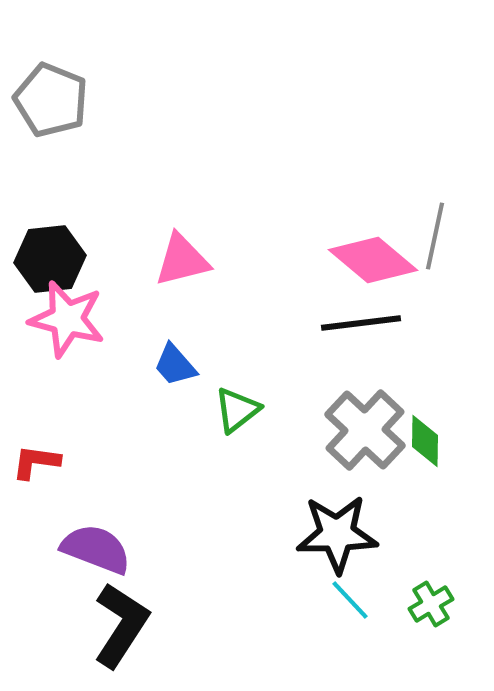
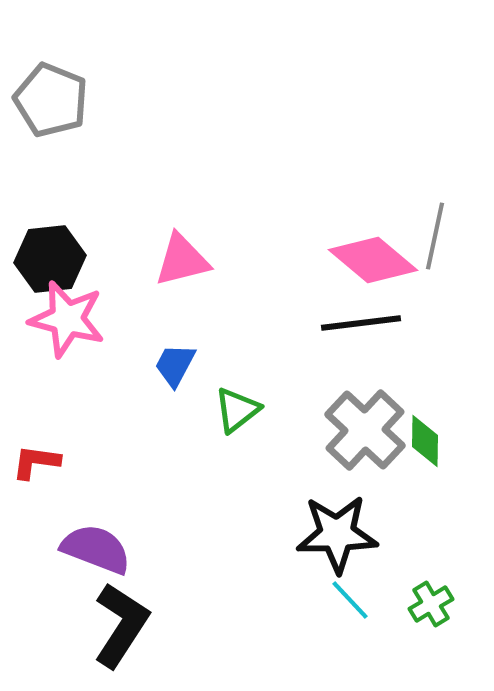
blue trapezoid: rotated 69 degrees clockwise
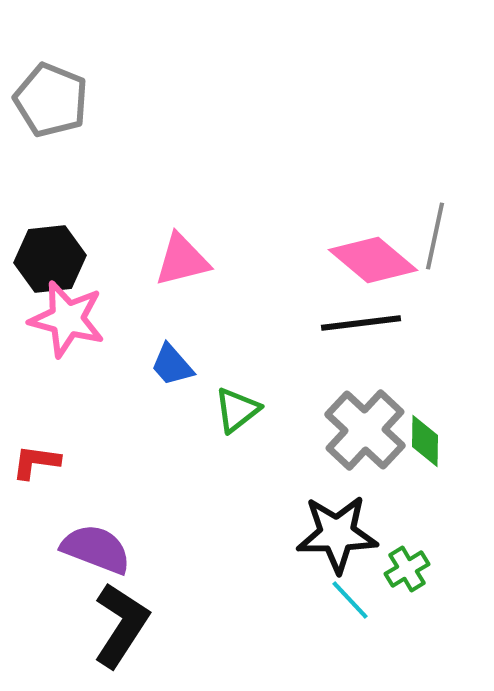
blue trapezoid: moved 3 px left; rotated 69 degrees counterclockwise
green cross: moved 24 px left, 35 px up
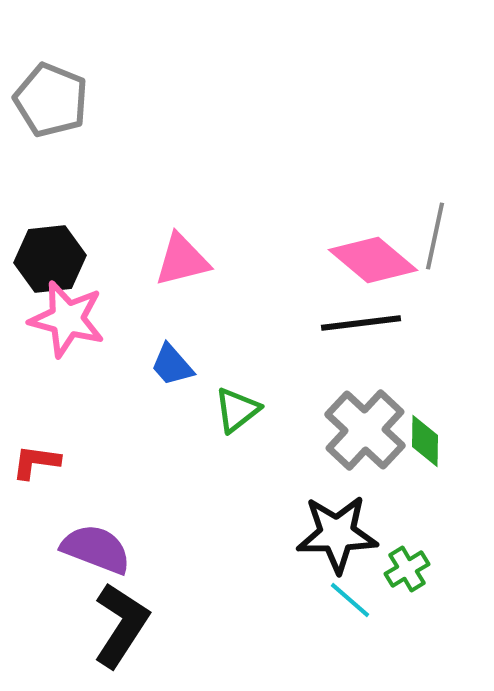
cyan line: rotated 6 degrees counterclockwise
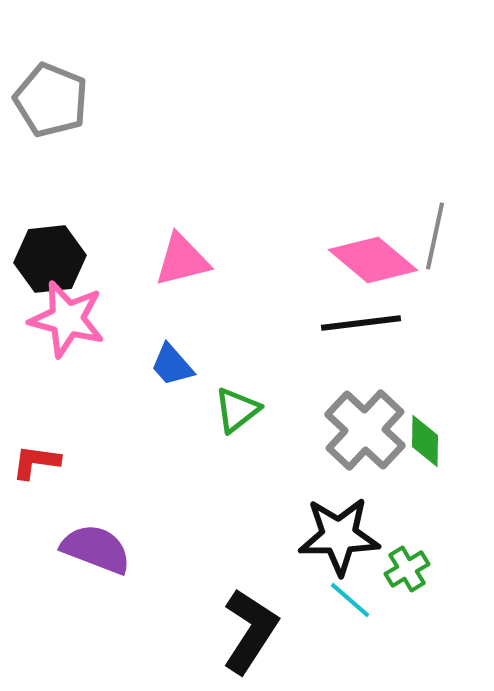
black star: moved 2 px right, 2 px down
black L-shape: moved 129 px right, 6 px down
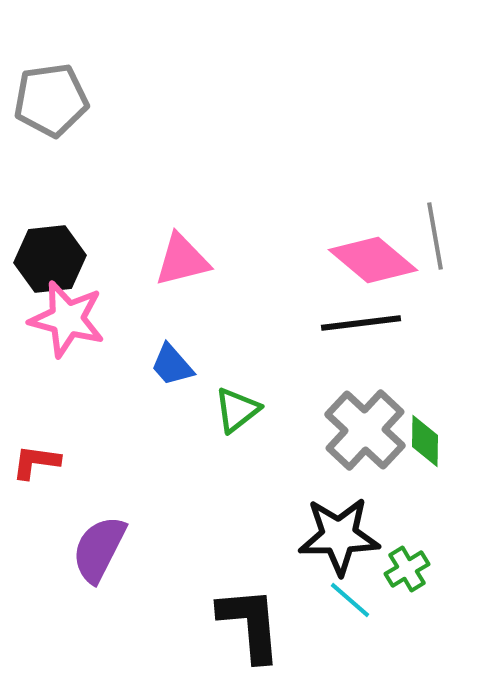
gray pentagon: rotated 30 degrees counterclockwise
gray line: rotated 22 degrees counterclockwise
purple semicircle: moved 3 px right; rotated 84 degrees counterclockwise
black L-shape: moved 7 px up; rotated 38 degrees counterclockwise
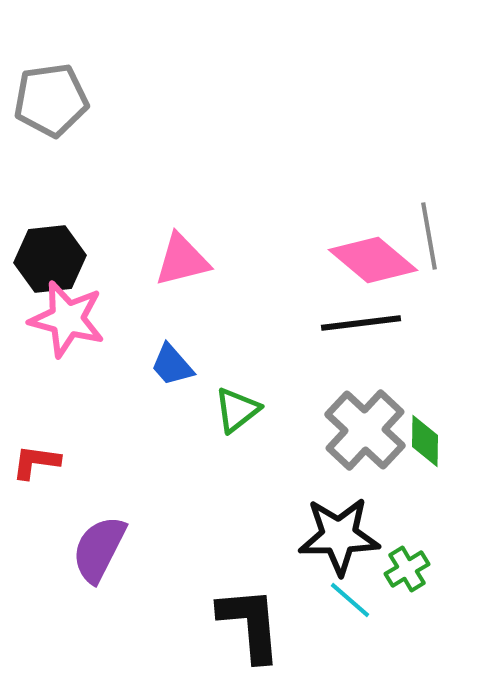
gray line: moved 6 px left
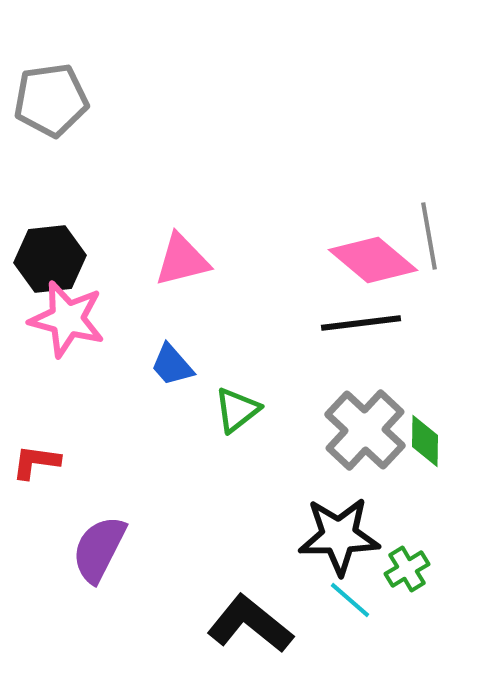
black L-shape: rotated 46 degrees counterclockwise
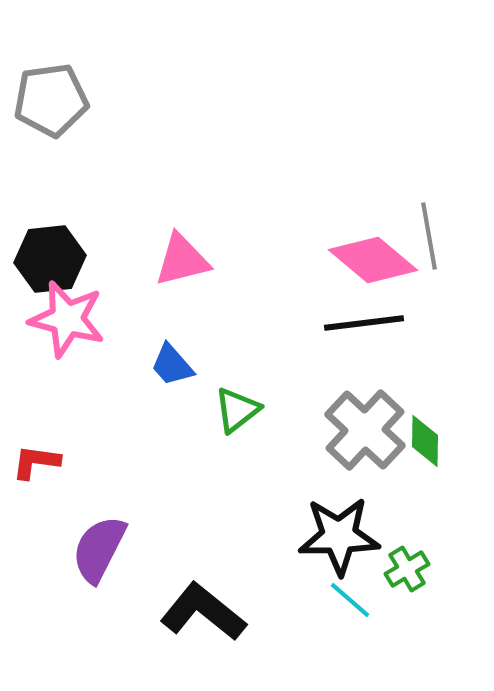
black line: moved 3 px right
black L-shape: moved 47 px left, 12 px up
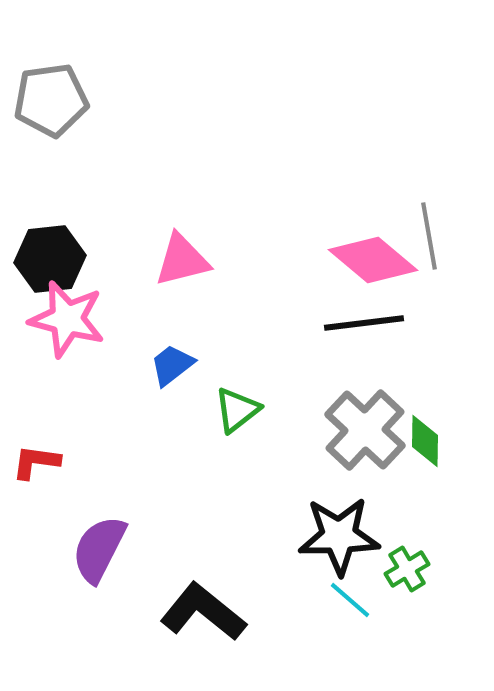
blue trapezoid: rotated 93 degrees clockwise
